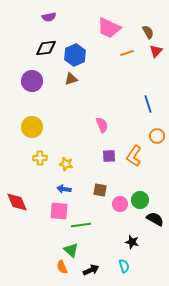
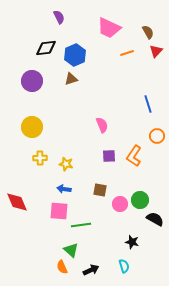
purple semicircle: moved 10 px right; rotated 104 degrees counterclockwise
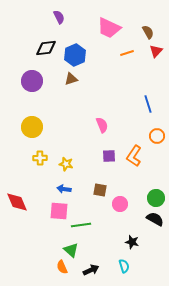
green circle: moved 16 px right, 2 px up
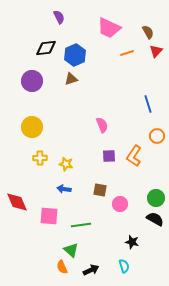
pink square: moved 10 px left, 5 px down
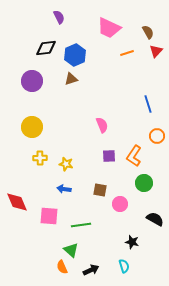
green circle: moved 12 px left, 15 px up
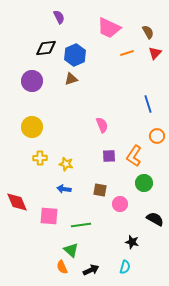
red triangle: moved 1 px left, 2 px down
cyan semicircle: moved 1 px right, 1 px down; rotated 32 degrees clockwise
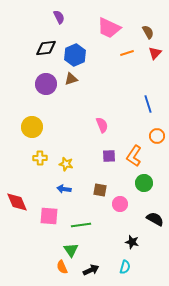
purple circle: moved 14 px right, 3 px down
green triangle: rotated 14 degrees clockwise
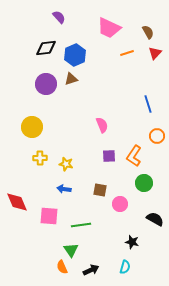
purple semicircle: rotated 16 degrees counterclockwise
